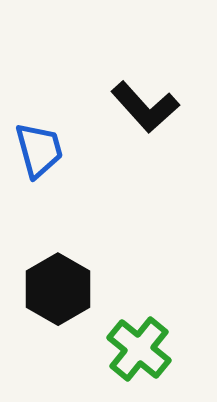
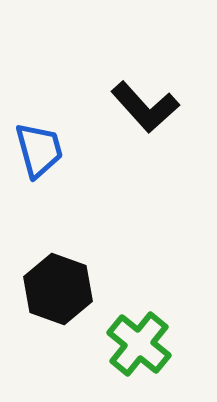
black hexagon: rotated 10 degrees counterclockwise
green cross: moved 5 px up
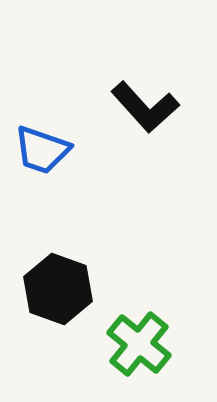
blue trapezoid: moved 3 px right; rotated 124 degrees clockwise
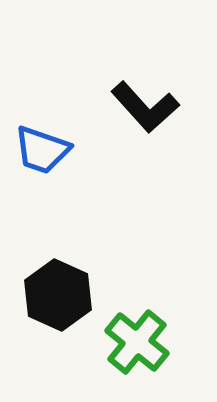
black hexagon: moved 6 px down; rotated 4 degrees clockwise
green cross: moved 2 px left, 2 px up
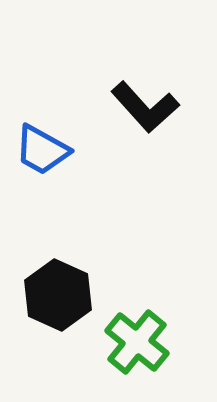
blue trapezoid: rotated 10 degrees clockwise
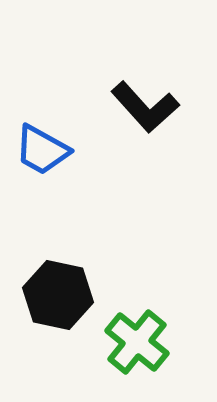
black hexagon: rotated 12 degrees counterclockwise
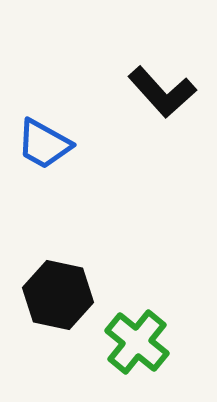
black L-shape: moved 17 px right, 15 px up
blue trapezoid: moved 2 px right, 6 px up
